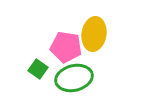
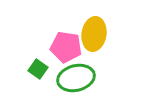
green ellipse: moved 2 px right
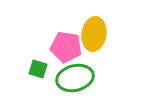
green square: rotated 18 degrees counterclockwise
green ellipse: moved 1 px left
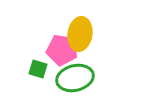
yellow ellipse: moved 14 px left
pink pentagon: moved 4 px left, 3 px down
